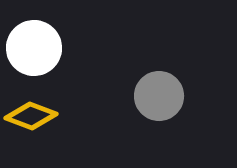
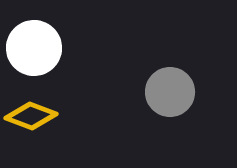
gray circle: moved 11 px right, 4 px up
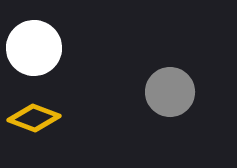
yellow diamond: moved 3 px right, 2 px down
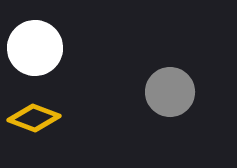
white circle: moved 1 px right
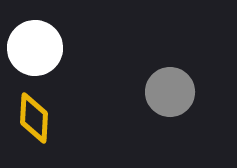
yellow diamond: rotated 72 degrees clockwise
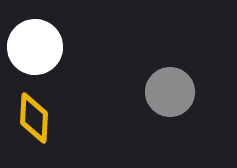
white circle: moved 1 px up
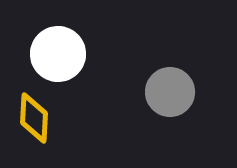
white circle: moved 23 px right, 7 px down
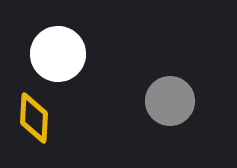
gray circle: moved 9 px down
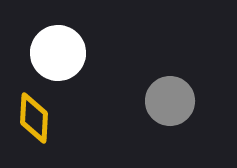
white circle: moved 1 px up
